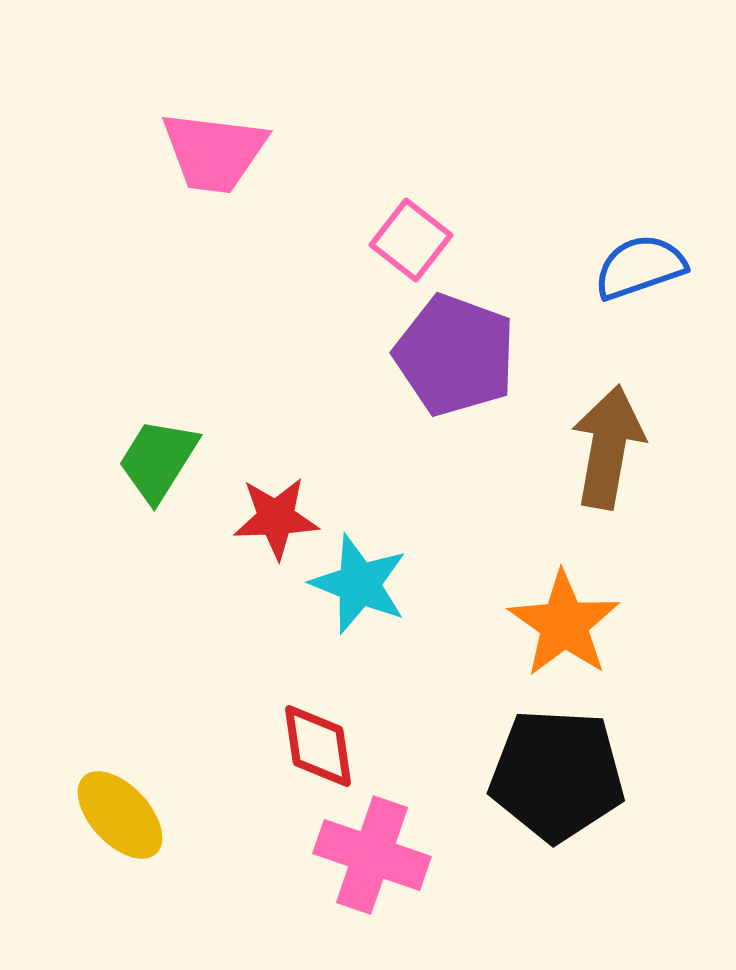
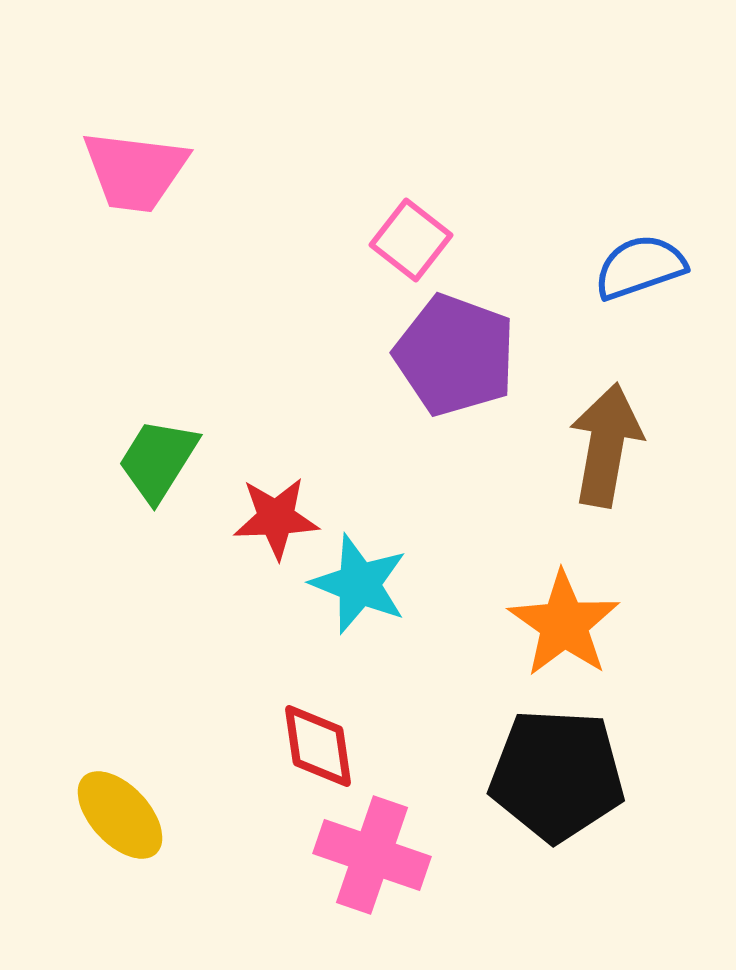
pink trapezoid: moved 79 px left, 19 px down
brown arrow: moved 2 px left, 2 px up
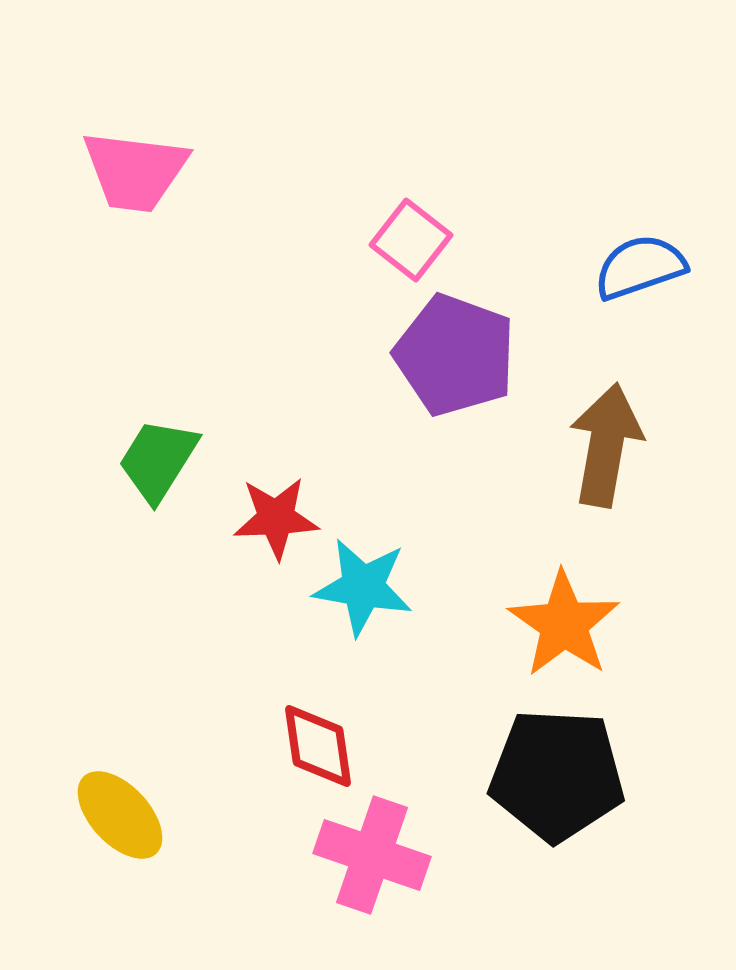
cyan star: moved 4 px right, 3 px down; rotated 12 degrees counterclockwise
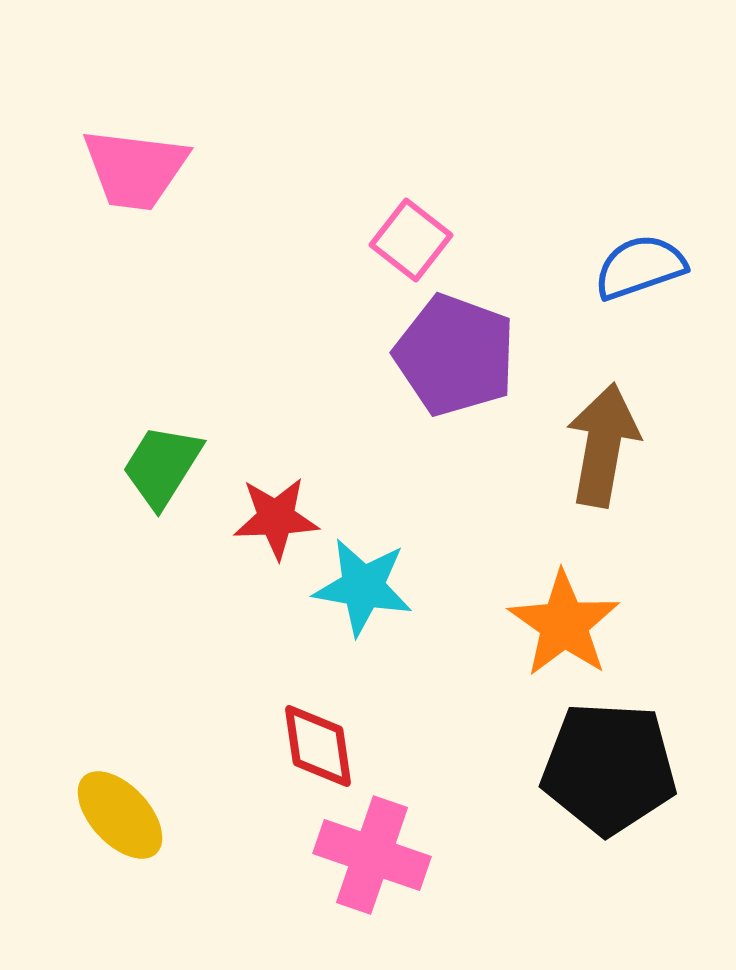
pink trapezoid: moved 2 px up
brown arrow: moved 3 px left
green trapezoid: moved 4 px right, 6 px down
black pentagon: moved 52 px right, 7 px up
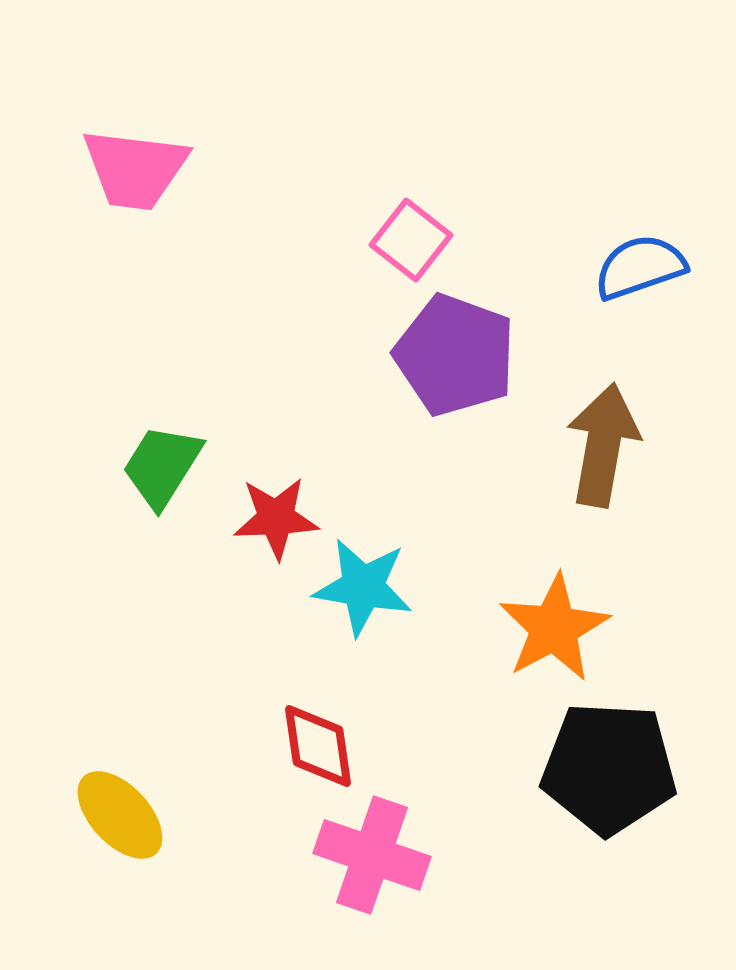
orange star: moved 10 px left, 4 px down; rotated 9 degrees clockwise
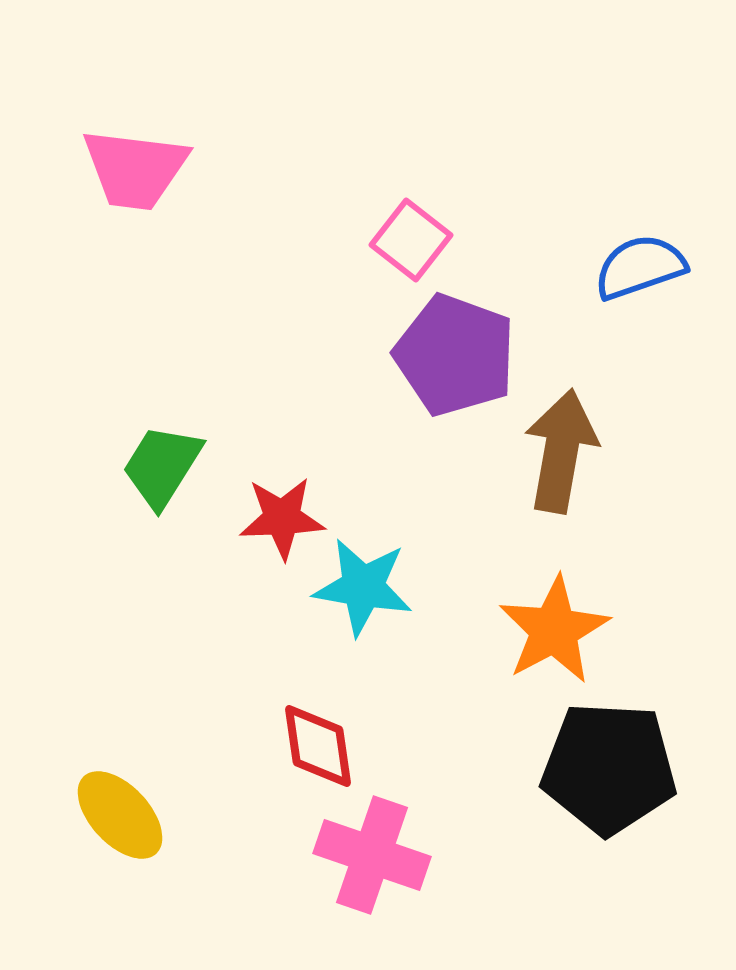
brown arrow: moved 42 px left, 6 px down
red star: moved 6 px right
orange star: moved 2 px down
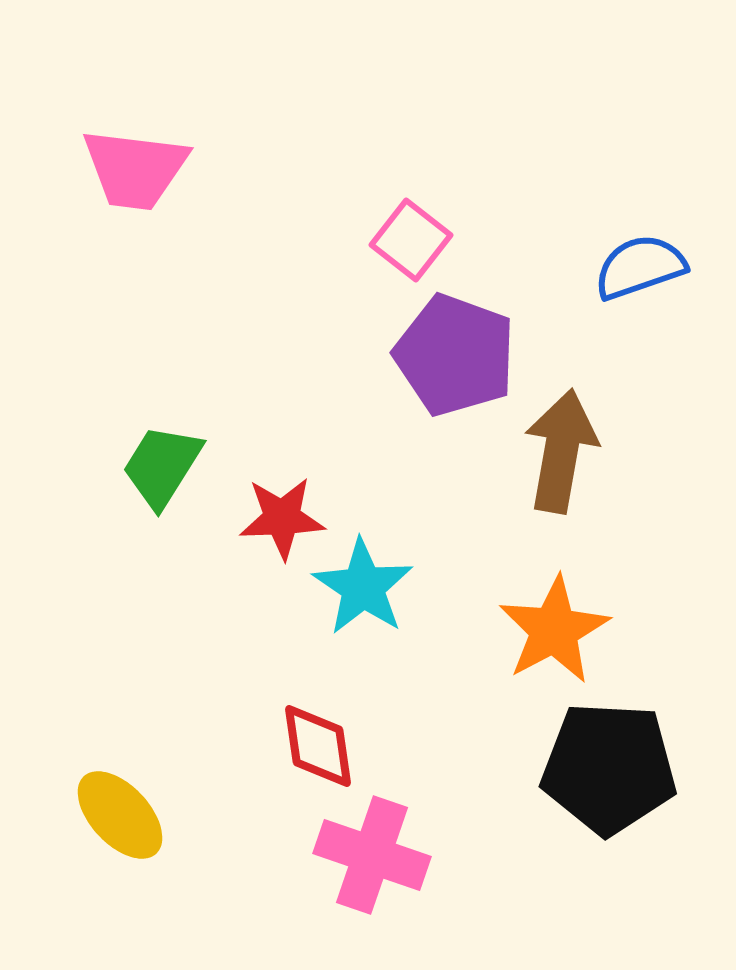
cyan star: rotated 24 degrees clockwise
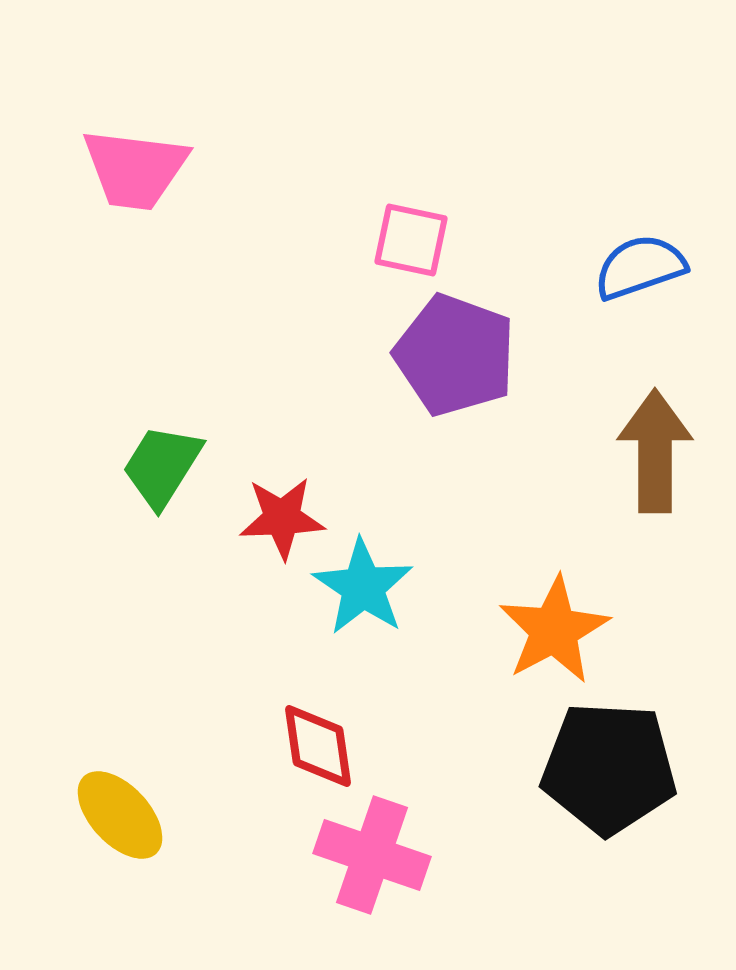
pink square: rotated 26 degrees counterclockwise
brown arrow: moved 94 px right; rotated 10 degrees counterclockwise
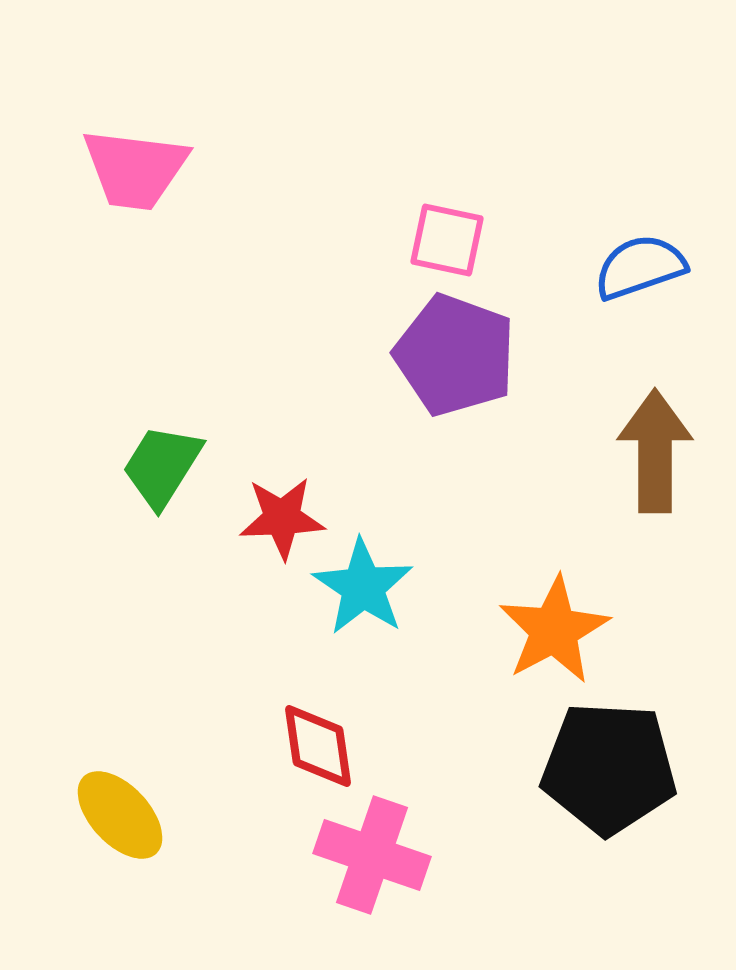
pink square: moved 36 px right
